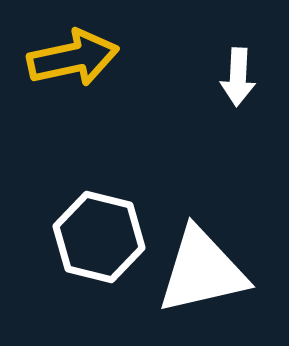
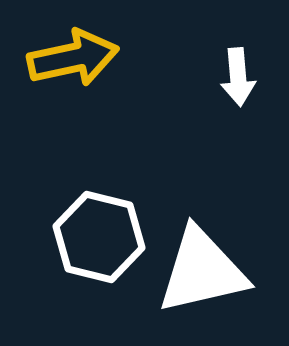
white arrow: rotated 8 degrees counterclockwise
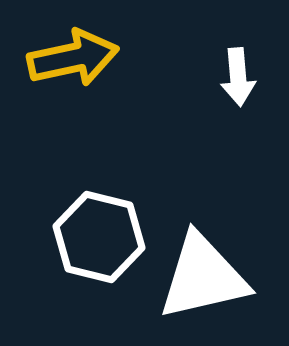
white triangle: moved 1 px right, 6 px down
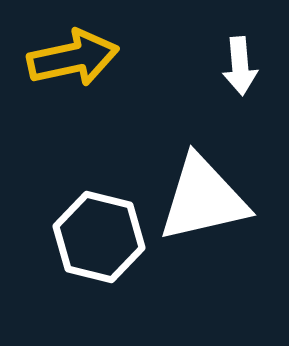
white arrow: moved 2 px right, 11 px up
white triangle: moved 78 px up
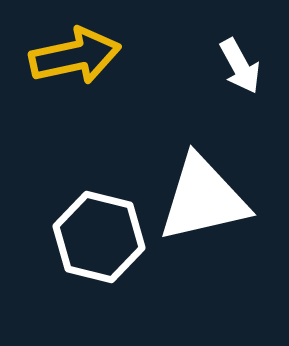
yellow arrow: moved 2 px right, 2 px up
white arrow: rotated 24 degrees counterclockwise
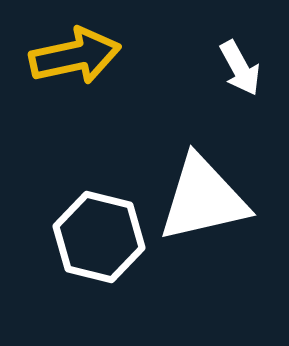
white arrow: moved 2 px down
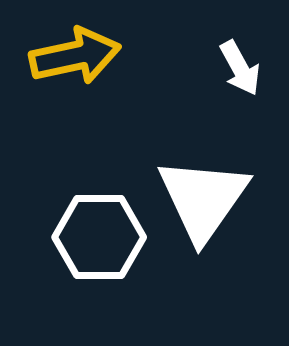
white triangle: rotated 42 degrees counterclockwise
white hexagon: rotated 14 degrees counterclockwise
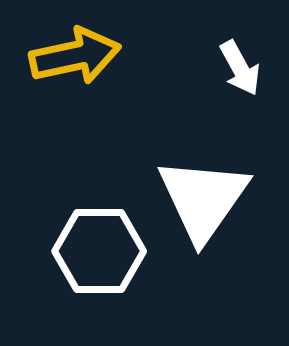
white hexagon: moved 14 px down
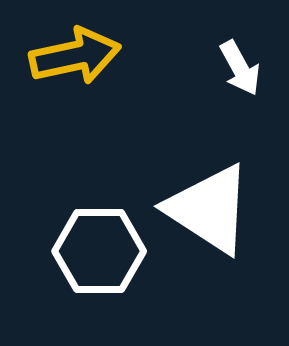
white triangle: moved 6 px right, 10 px down; rotated 32 degrees counterclockwise
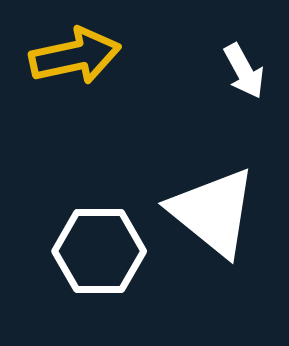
white arrow: moved 4 px right, 3 px down
white triangle: moved 4 px right, 3 px down; rotated 6 degrees clockwise
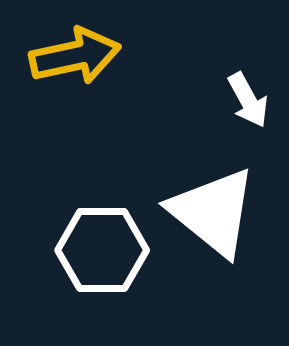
white arrow: moved 4 px right, 29 px down
white hexagon: moved 3 px right, 1 px up
